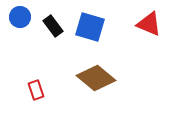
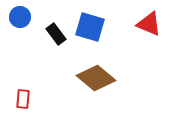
black rectangle: moved 3 px right, 8 px down
red rectangle: moved 13 px left, 9 px down; rotated 24 degrees clockwise
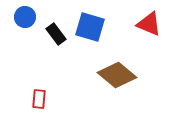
blue circle: moved 5 px right
brown diamond: moved 21 px right, 3 px up
red rectangle: moved 16 px right
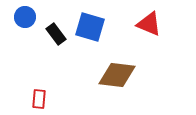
brown diamond: rotated 33 degrees counterclockwise
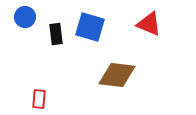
black rectangle: rotated 30 degrees clockwise
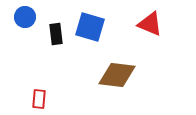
red triangle: moved 1 px right
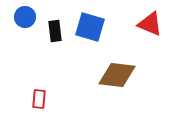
black rectangle: moved 1 px left, 3 px up
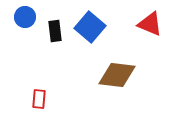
blue square: rotated 24 degrees clockwise
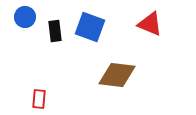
blue square: rotated 20 degrees counterclockwise
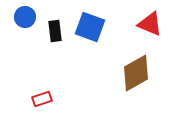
brown diamond: moved 19 px right, 2 px up; rotated 36 degrees counterclockwise
red rectangle: moved 3 px right; rotated 66 degrees clockwise
